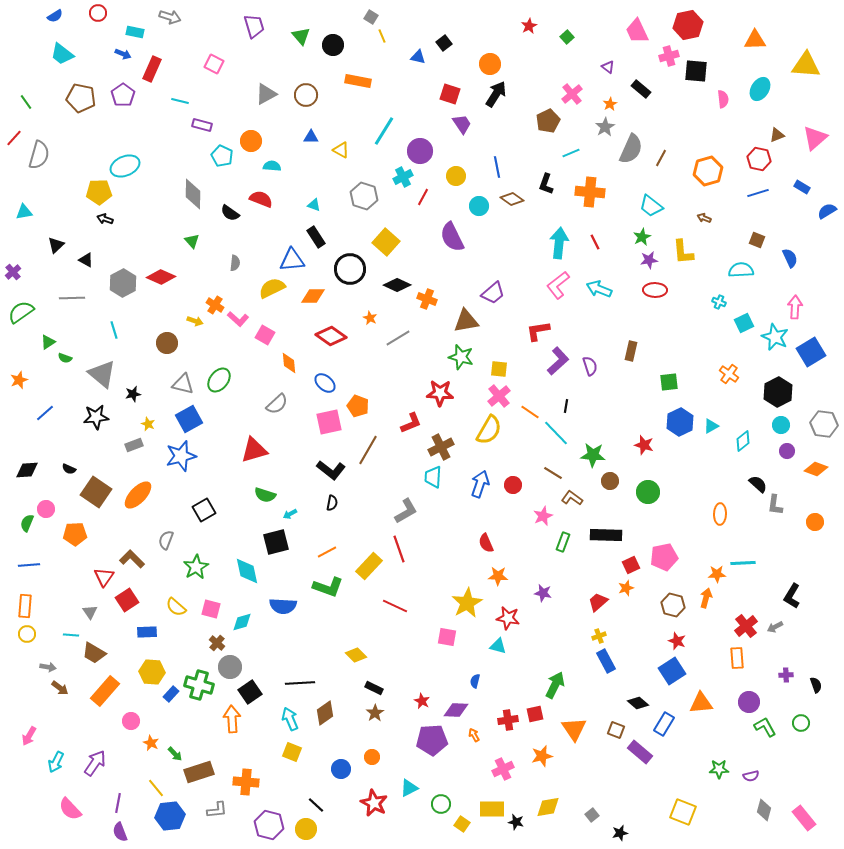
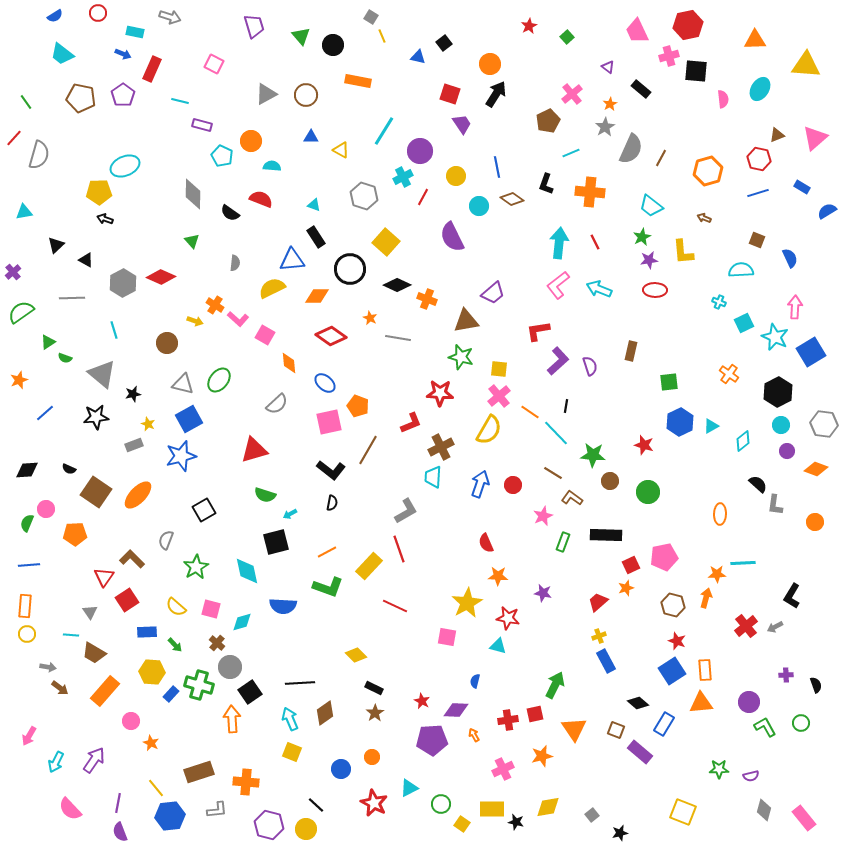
orange diamond at (313, 296): moved 4 px right
gray line at (398, 338): rotated 40 degrees clockwise
orange rectangle at (737, 658): moved 32 px left, 12 px down
green arrow at (175, 754): moved 109 px up
purple arrow at (95, 763): moved 1 px left, 3 px up
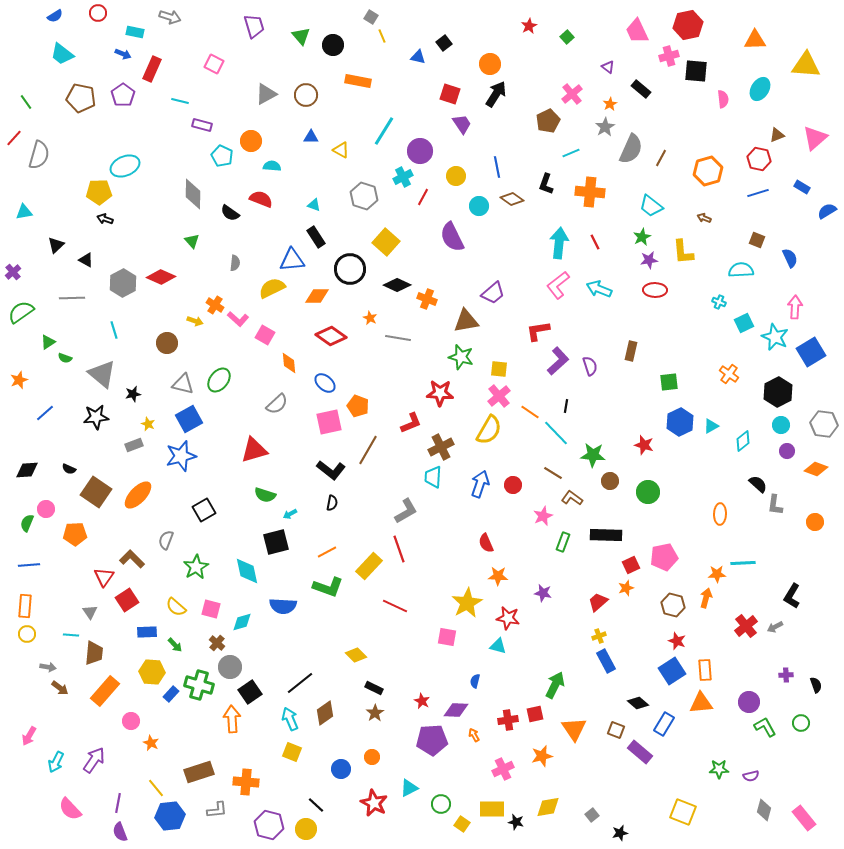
brown trapezoid at (94, 653): rotated 115 degrees counterclockwise
black line at (300, 683): rotated 36 degrees counterclockwise
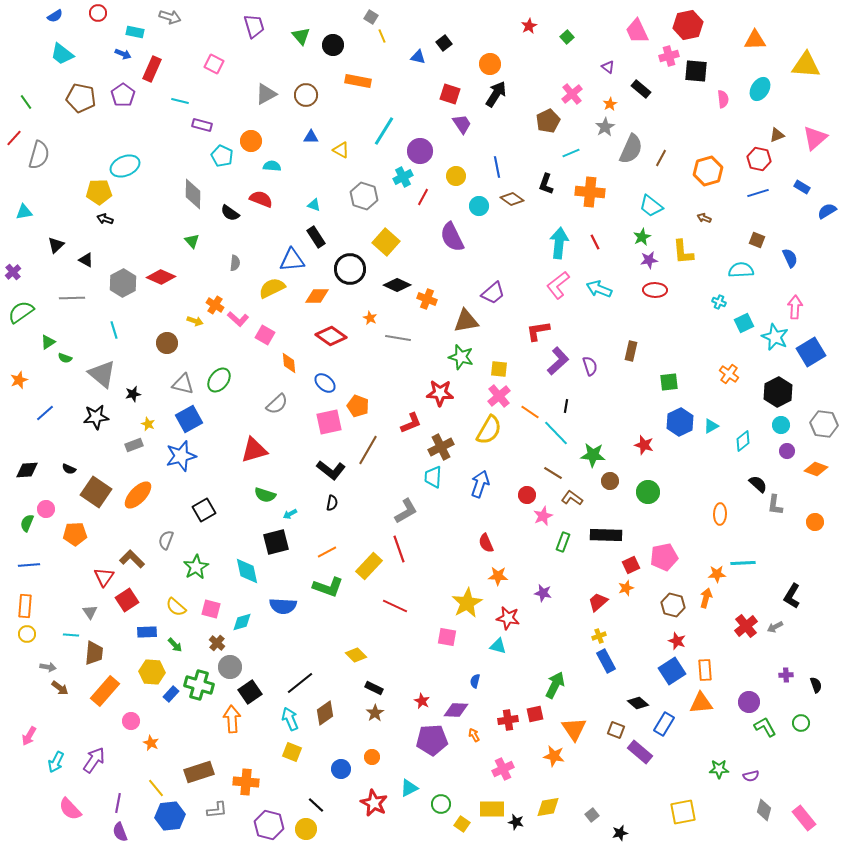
red circle at (513, 485): moved 14 px right, 10 px down
orange star at (542, 756): moved 12 px right; rotated 25 degrees clockwise
yellow square at (683, 812): rotated 32 degrees counterclockwise
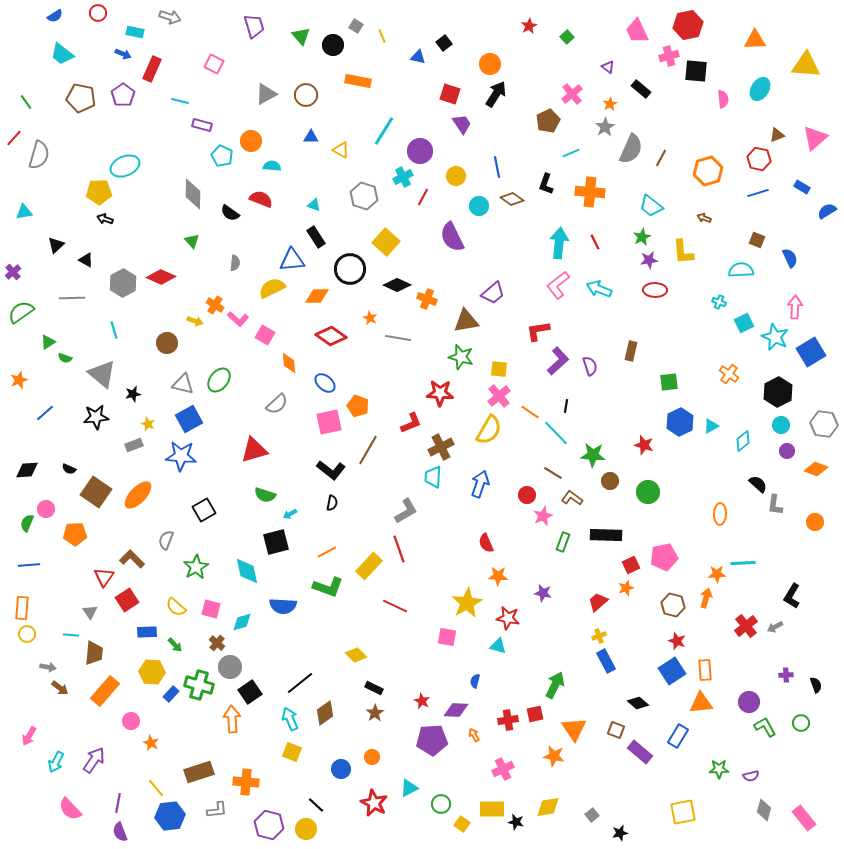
gray square at (371, 17): moved 15 px left, 9 px down
blue star at (181, 456): rotated 20 degrees clockwise
orange rectangle at (25, 606): moved 3 px left, 2 px down
blue rectangle at (664, 724): moved 14 px right, 12 px down
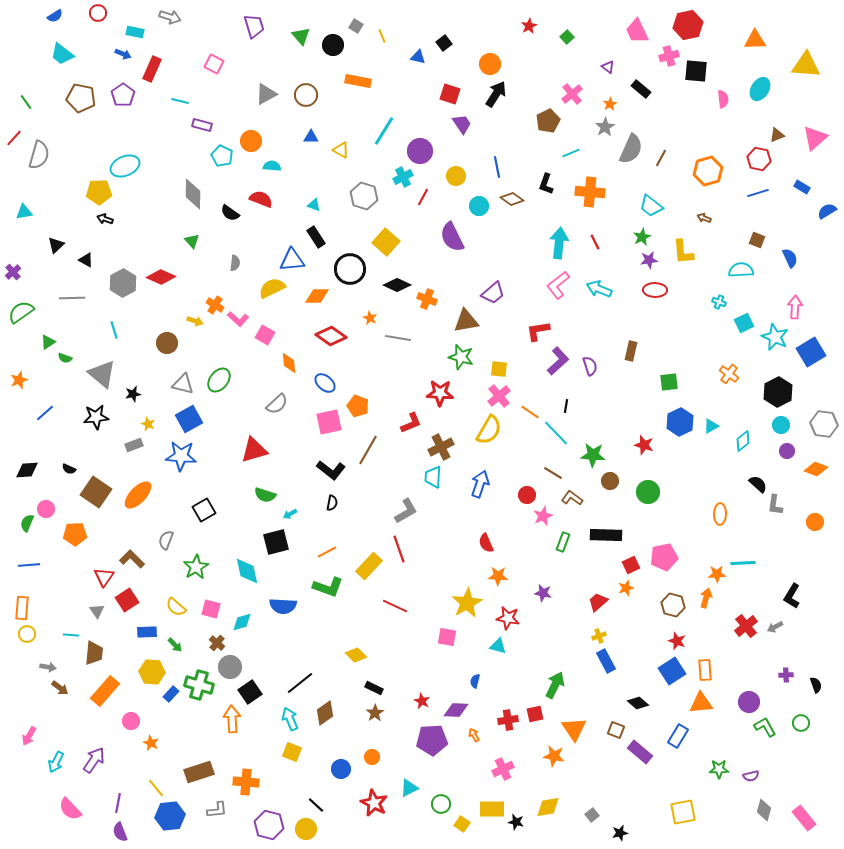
gray triangle at (90, 612): moved 7 px right, 1 px up
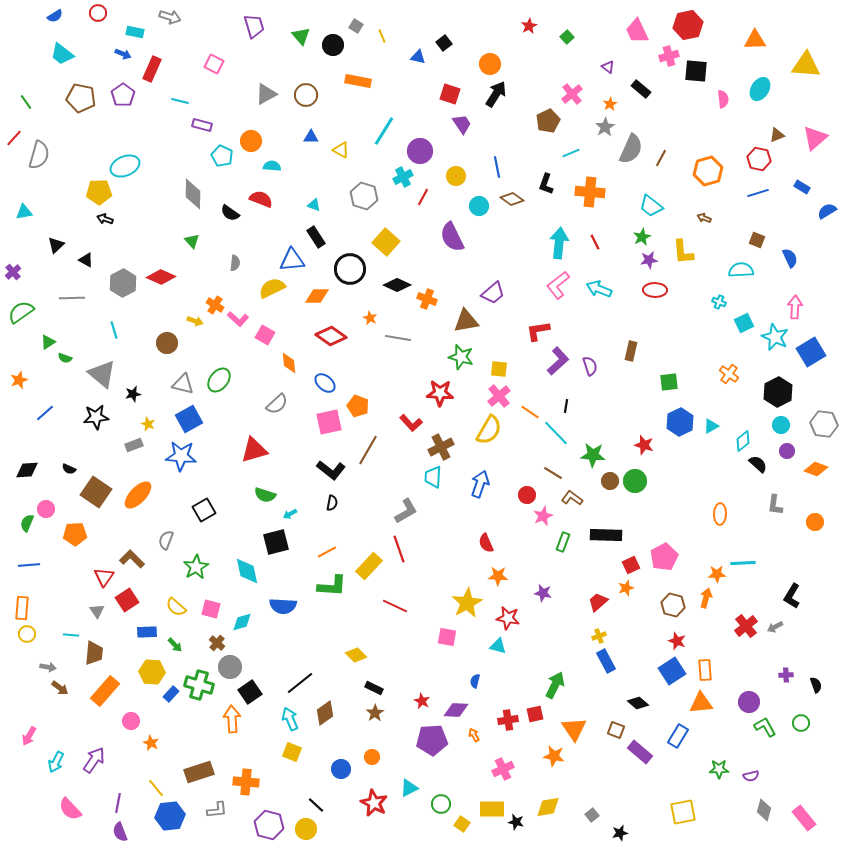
red L-shape at (411, 423): rotated 70 degrees clockwise
black semicircle at (758, 484): moved 20 px up
green circle at (648, 492): moved 13 px left, 11 px up
pink pentagon at (664, 557): rotated 16 degrees counterclockwise
green L-shape at (328, 587): moved 4 px right, 1 px up; rotated 16 degrees counterclockwise
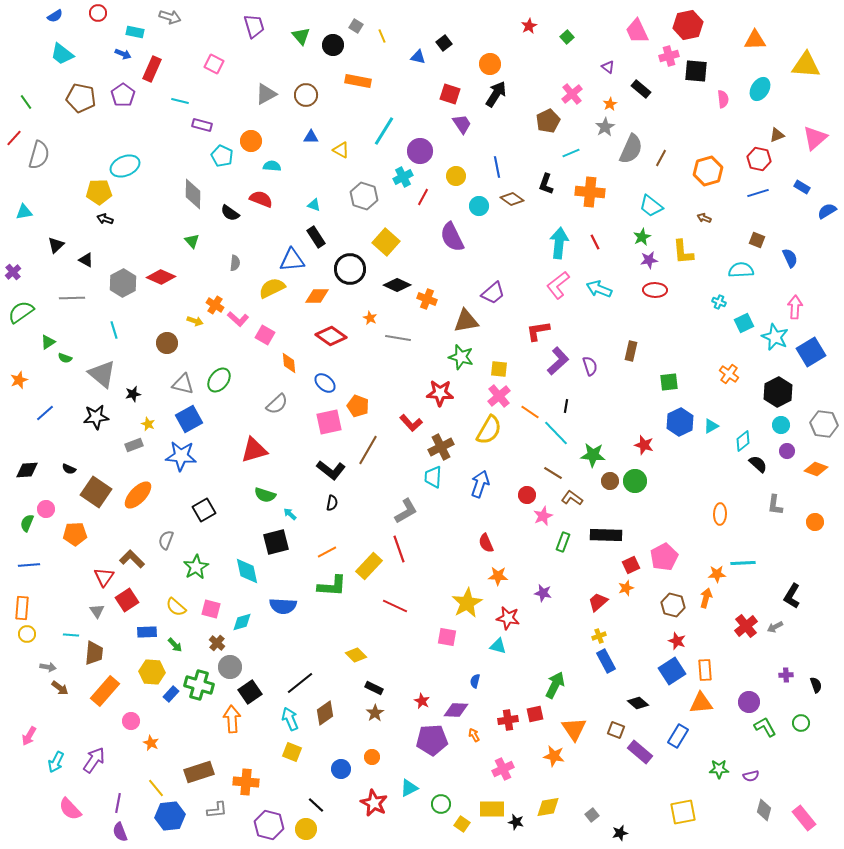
cyan arrow at (290, 514): rotated 72 degrees clockwise
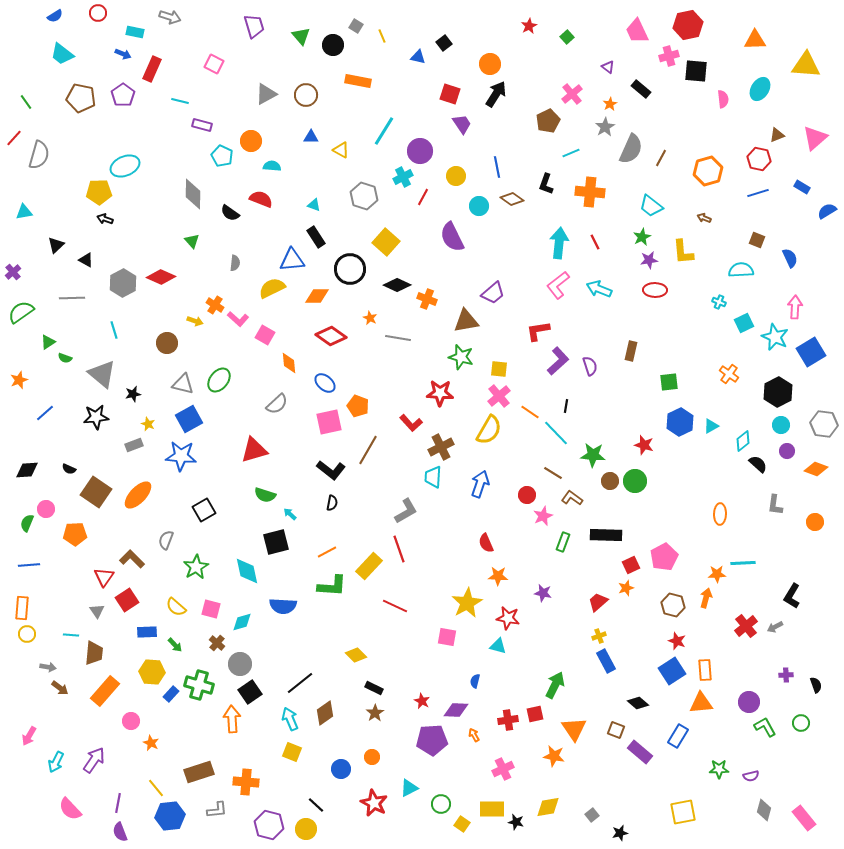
gray circle at (230, 667): moved 10 px right, 3 px up
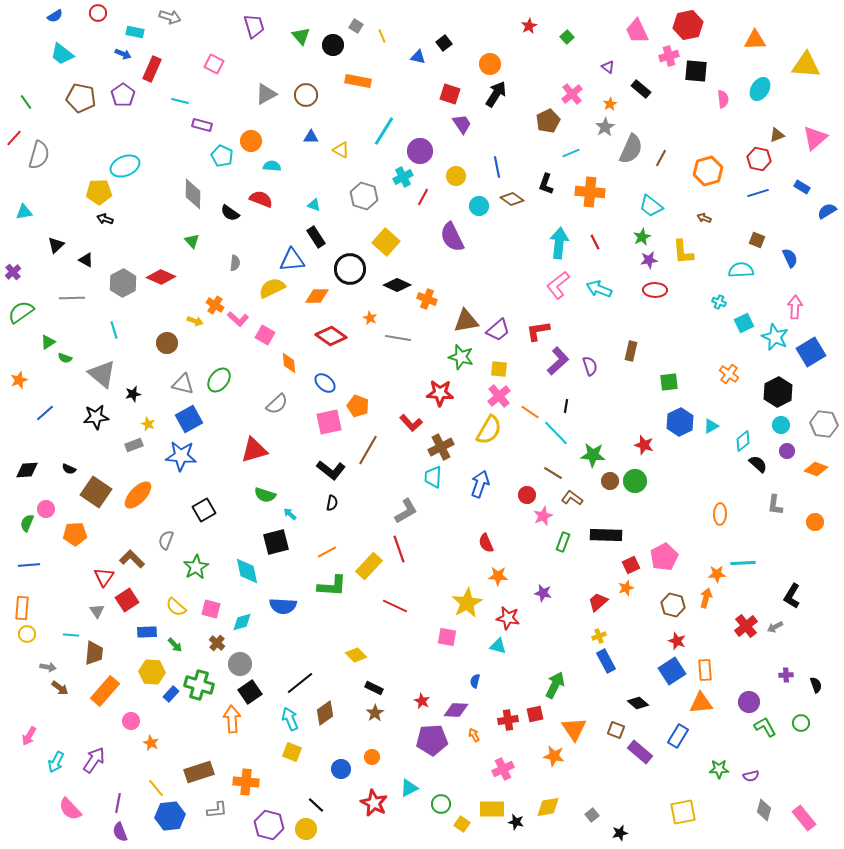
purple trapezoid at (493, 293): moved 5 px right, 37 px down
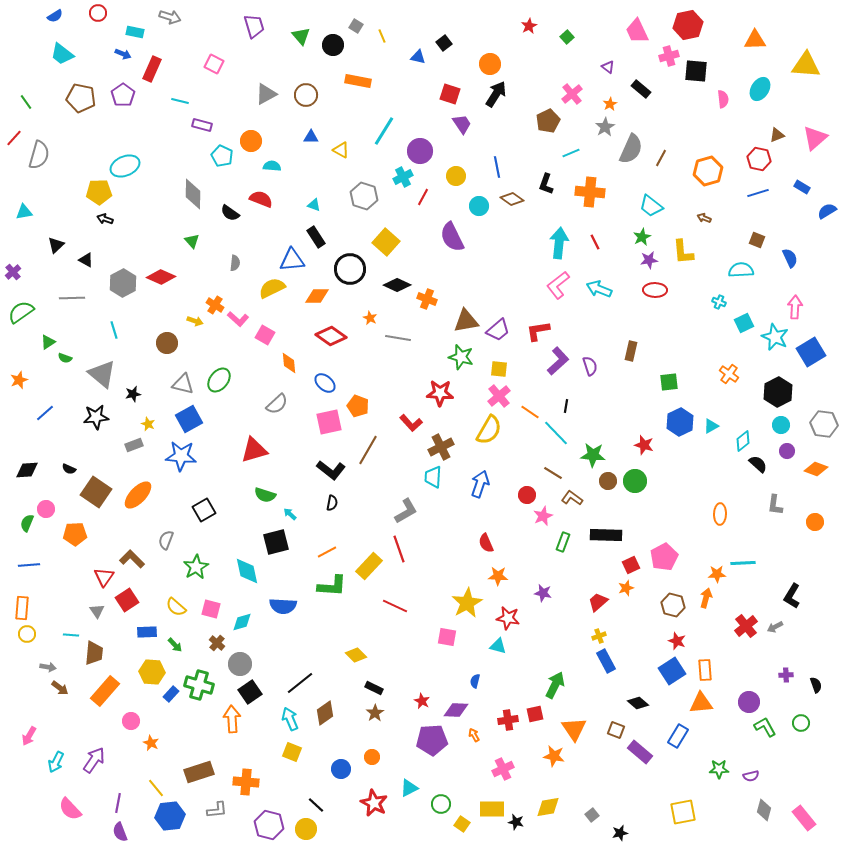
brown circle at (610, 481): moved 2 px left
